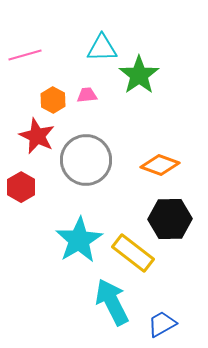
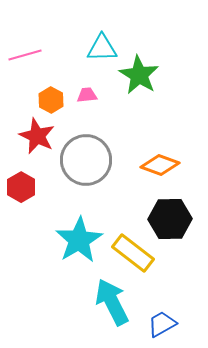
green star: rotated 6 degrees counterclockwise
orange hexagon: moved 2 px left
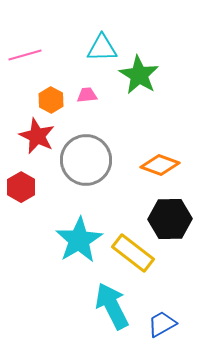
cyan arrow: moved 4 px down
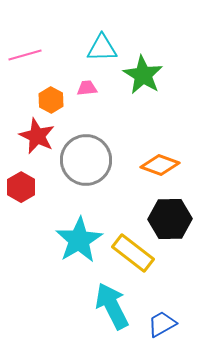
green star: moved 4 px right
pink trapezoid: moved 7 px up
